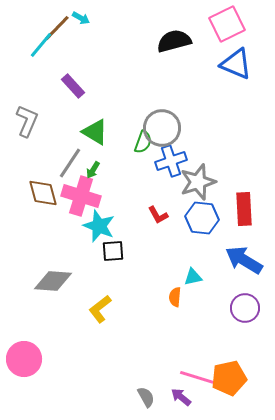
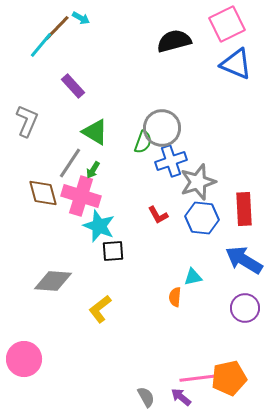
pink line: rotated 24 degrees counterclockwise
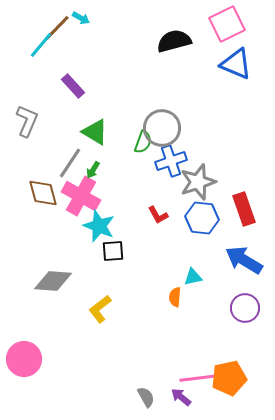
pink cross: rotated 12 degrees clockwise
red rectangle: rotated 16 degrees counterclockwise
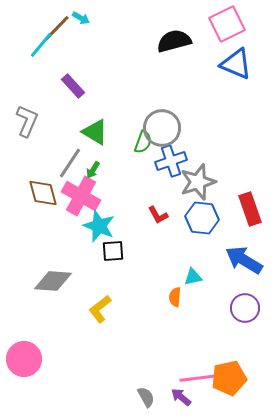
red rectangle: moved 6 px right
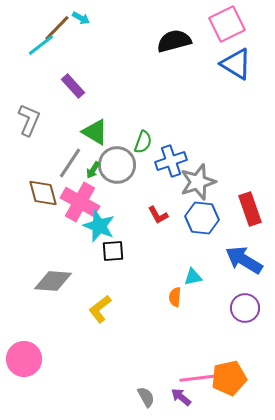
cyan line: rotated 12 degrees clockwise
blue triangle: rotated 8 degrees clockwise
gray L-shape: moved 2 px right, 1 px up
gray circle: moved 45 px left, 37 px down
pink cross: moved 1 px left, 6 px down
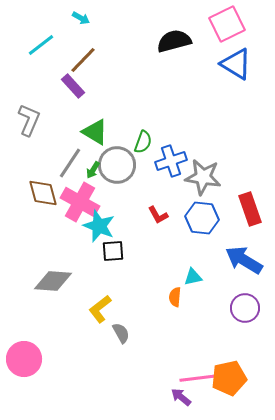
brown line: moved 26 px right, 32 px down
gray star: moved 5 px right, 5 px up; rotated 27 degrees clockwise
gray semicircle: moved 25 px left, 64 px up
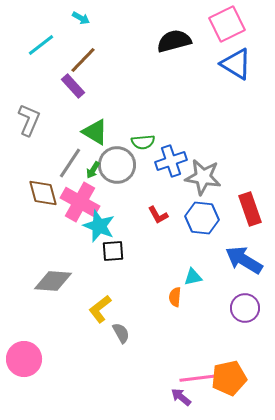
green semicircle: rotated 65 degrees clockwise
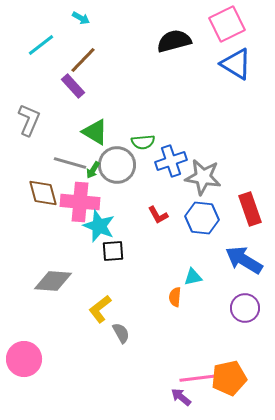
gray line: rotated 72 degrees clockwise
pink cross: rotated 24 degrees counterclockwise
